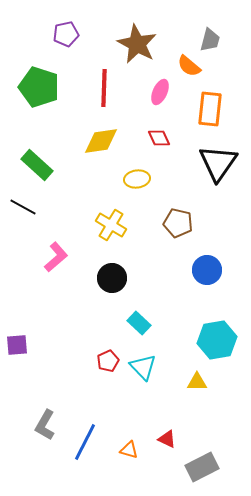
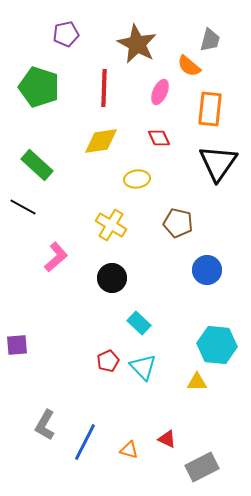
cyan hexagon: moved 5 px down; rotated 15 degrees clockwise
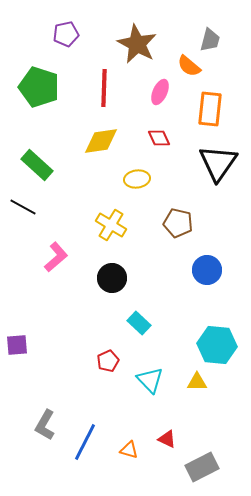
cyan triangle: moved 7 px right, 13 px down
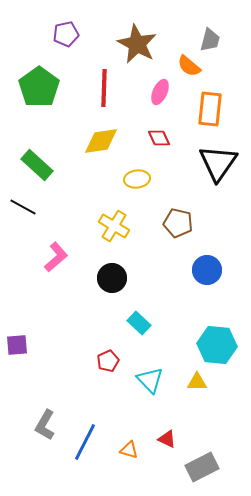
green pentagon: rotated 18 degrees clockwise
yellow cross: moved 3 px right, 1 px down
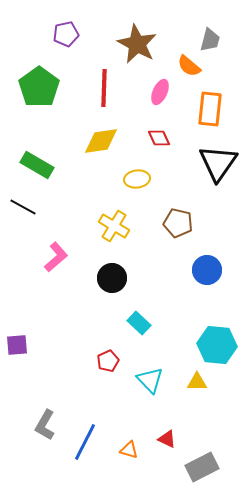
green rectangle: rotated 12 degrees counterclockwise
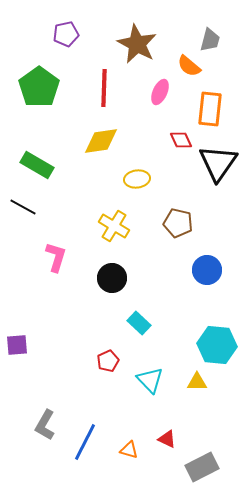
red diamond: moved 22 px right, 2 px down
pink L-shape: rotated 32 degrees counterclockwise
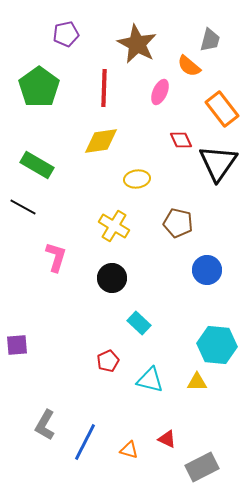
orange rectangle: moved 12 px right; rotated 44 degrees counterclockwise
cyan triangle: rotated 32 degrees counterclockwise
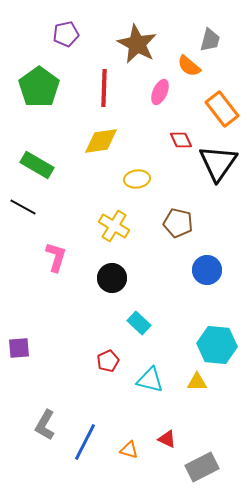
purple square: moved 2 px right, 3 px down
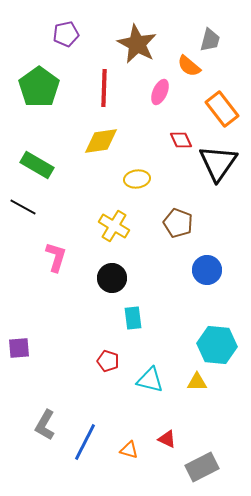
brown pentagon: rotated 8 degrees clockwise
cyan rectangle: moved 6 px left, 5 px up; rotated 40 degrees clockwise
red pentagon: rotated 30 degrees counterclockwise
